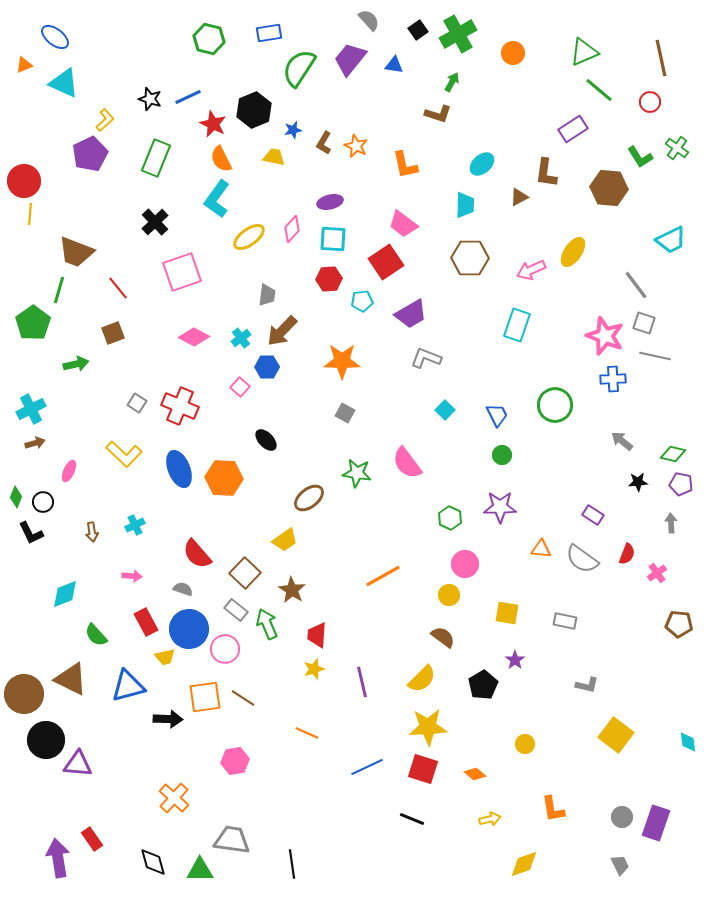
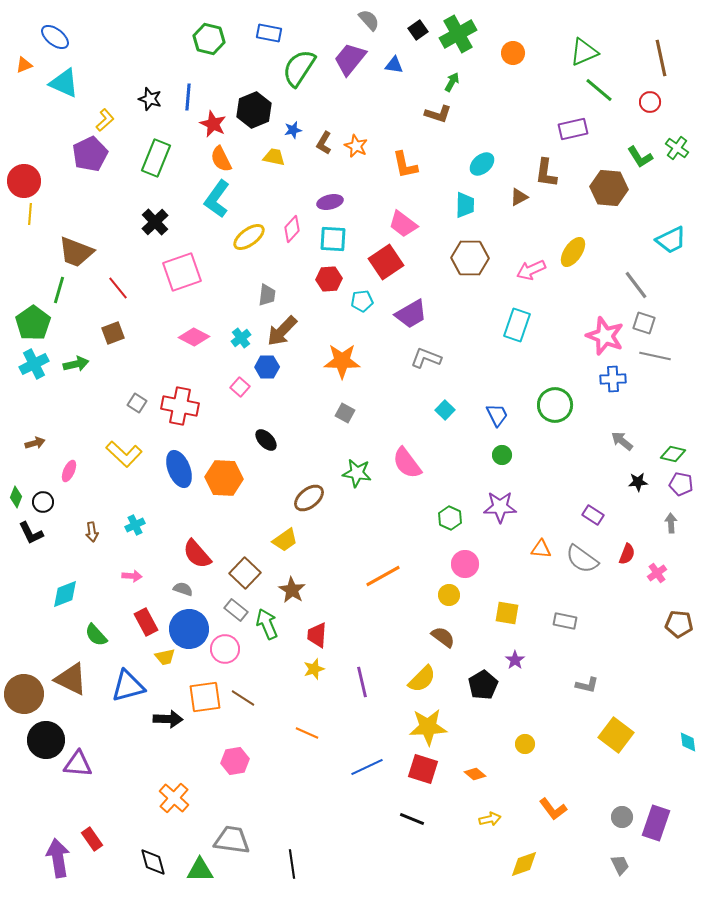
blue rectangle at (269, 33): rotated 20 degrees clockwise
blue line at (188, 97): rotated 60 degrees counterclockwise
purple rectangle at (573, 129): rotated 20 degrees clockwise
red cross at (180, 406): rotated 12 degrees counterclockwise
cyan cross at (31, 409): moved 3 px right, 45 px up
orange L-shape at (553, 809): rotated 28 degrees counterclockwise
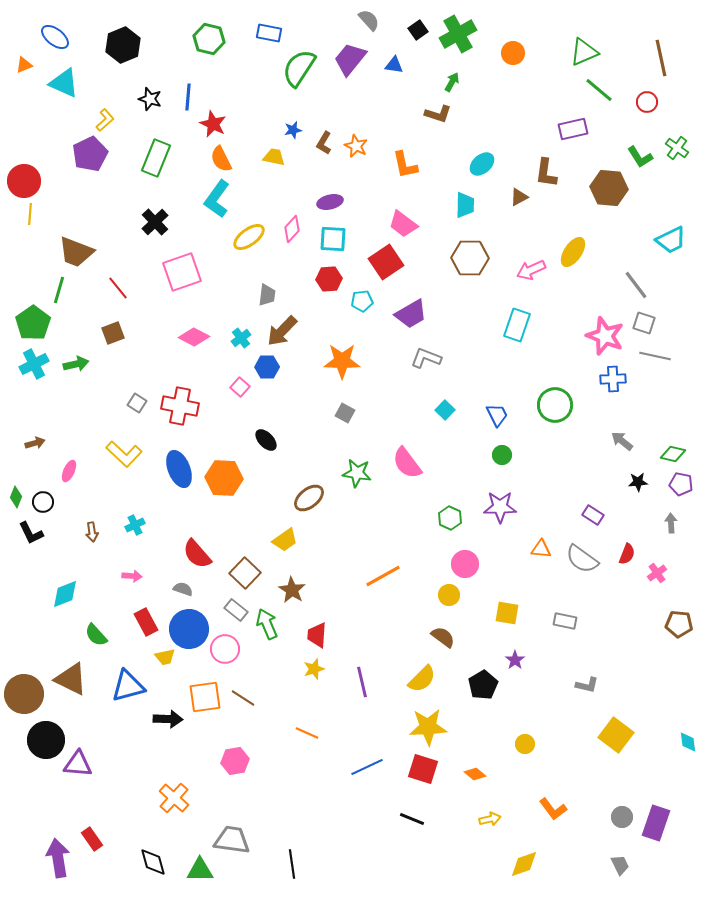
red circle at (650, 102): moved 3 px left
black hexagon at (254, 110): moved 131 px left, 65 px up
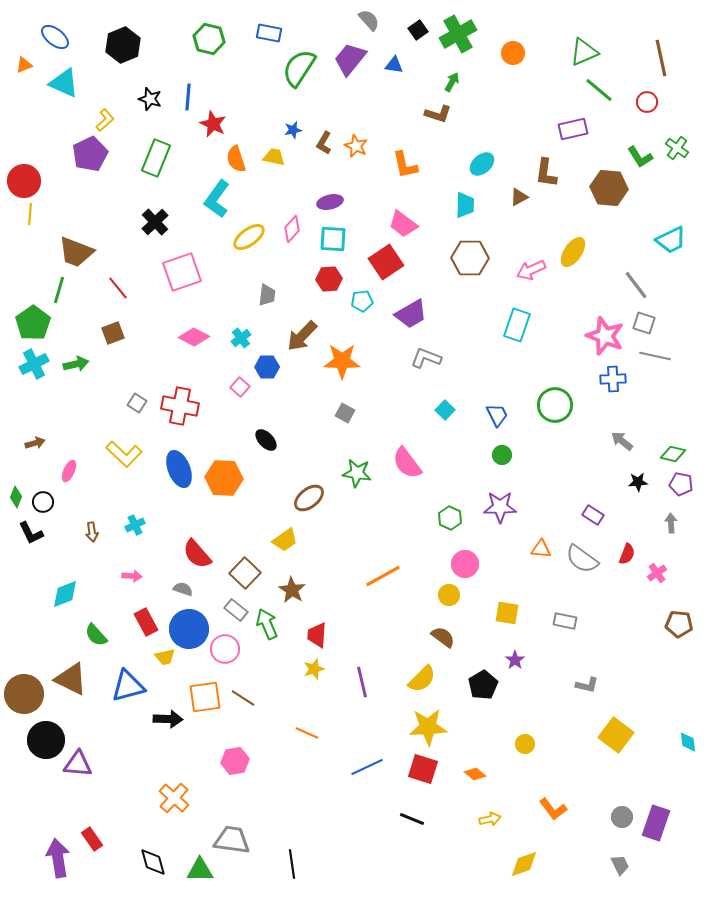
orange semicircle at (221, 159): moved 15 px right; rotated 8 degrees clockwise
brown arrow at (282, 331): moved 20 px right, 5 px down
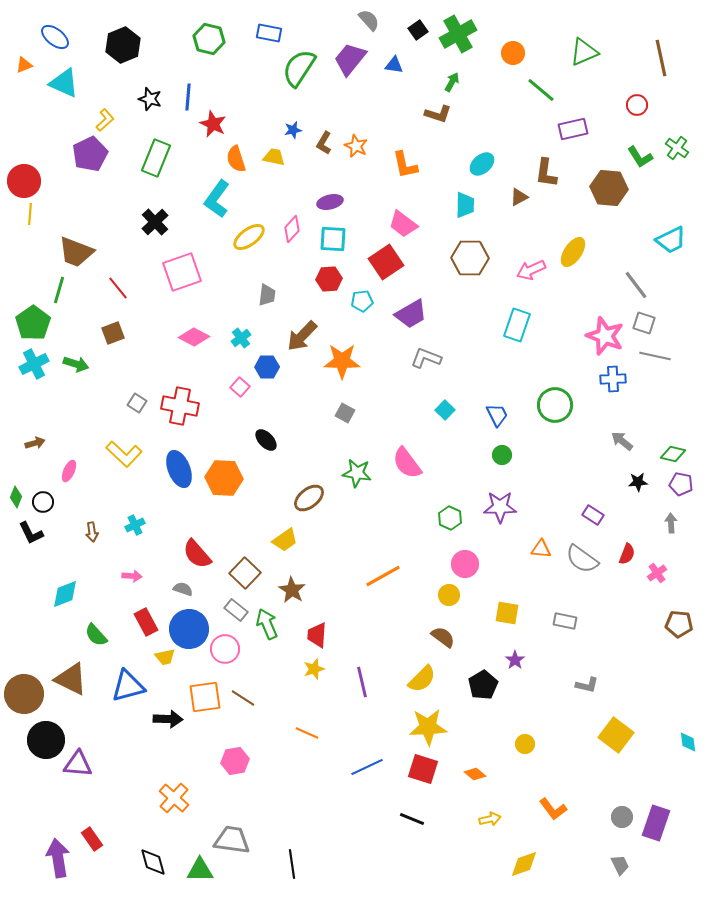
green line at (599, 90): moved 58 px left
red circle at (647, 102): moved 10 px left, 3 px down
green arrow at (76, 364): rotated 30 degrees clockwise
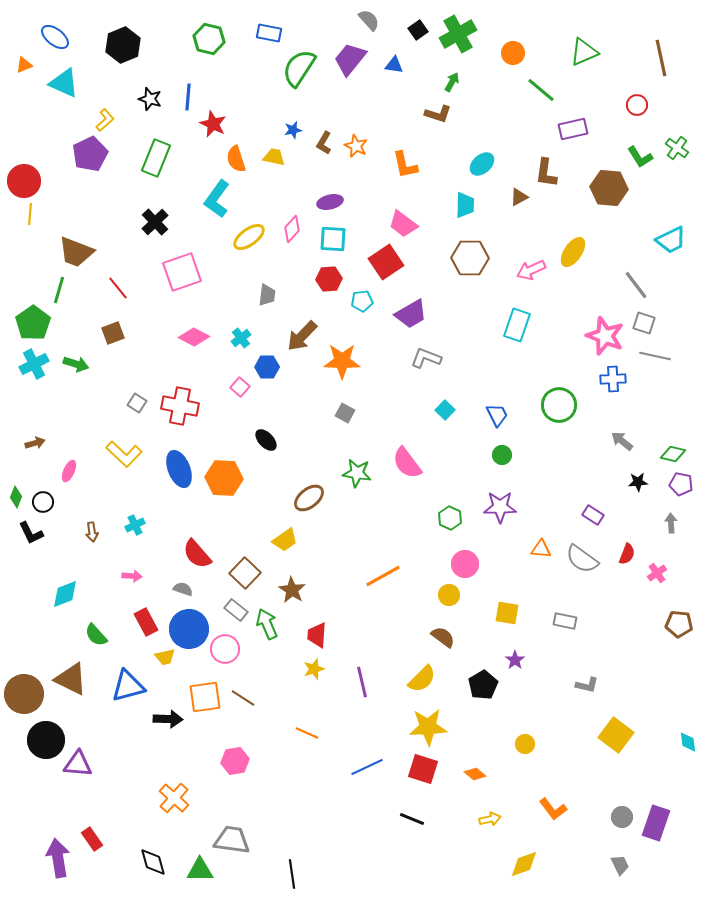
green circle at (555, 405): moved 4 px right
black line at (292, 864): moved 10 px down
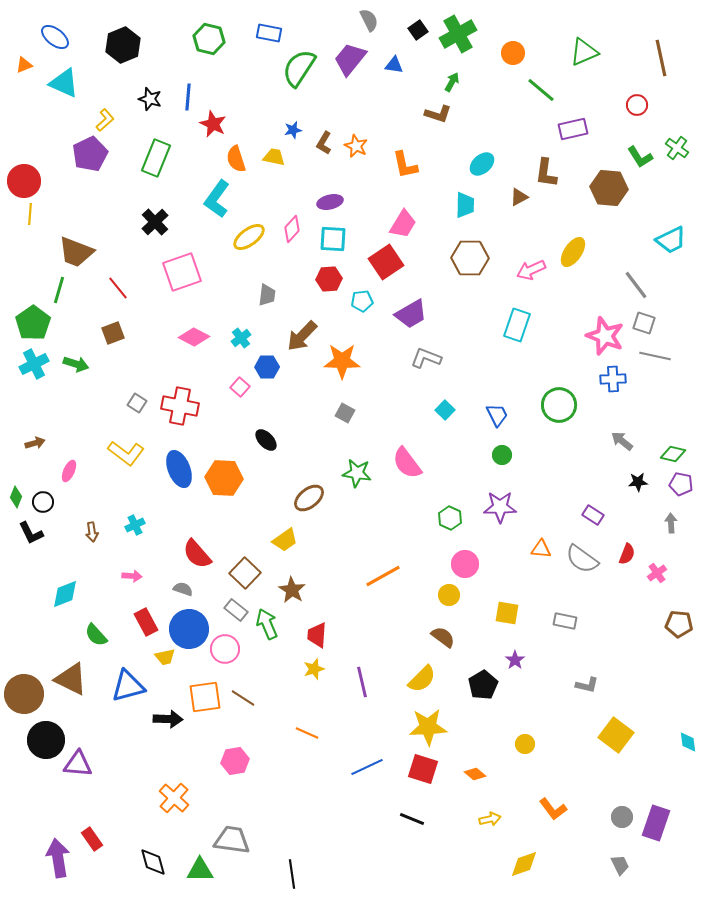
gray semicircle at (369, 20): rotated 15 degrees clockwise
pink trapezoid at (403, 224): rotated 96 degrees counterclockwise
yellow L-shape at (124, 454): moved 2 px right, 1 px up; rotated 6 degrees counterclockwise
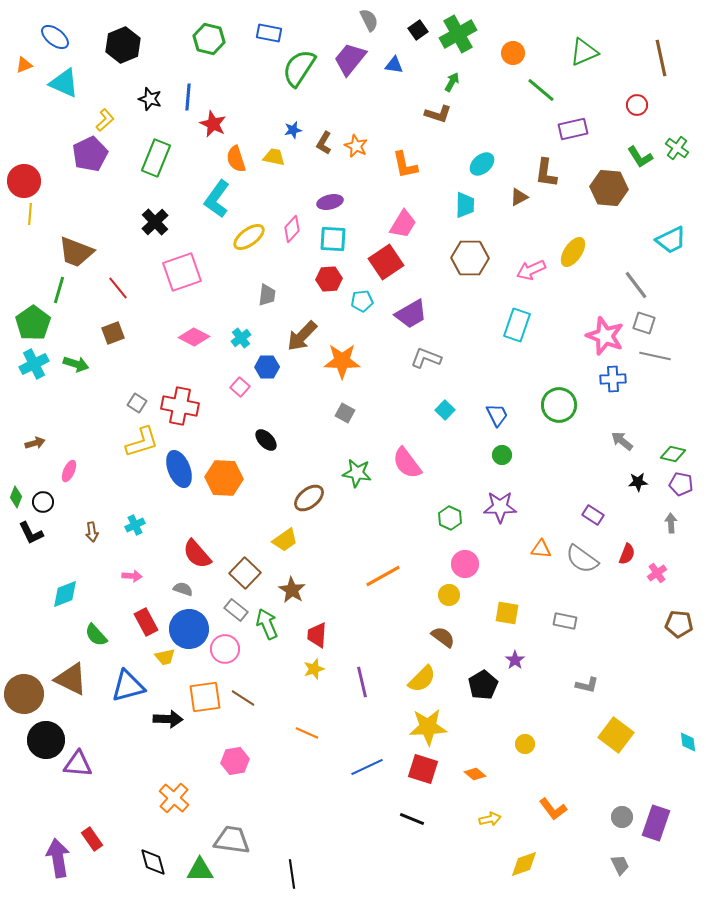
yellow L-shape at (126, 453): moved 16 px right, 11 px up; rotated 54 degrees counterclockwise
